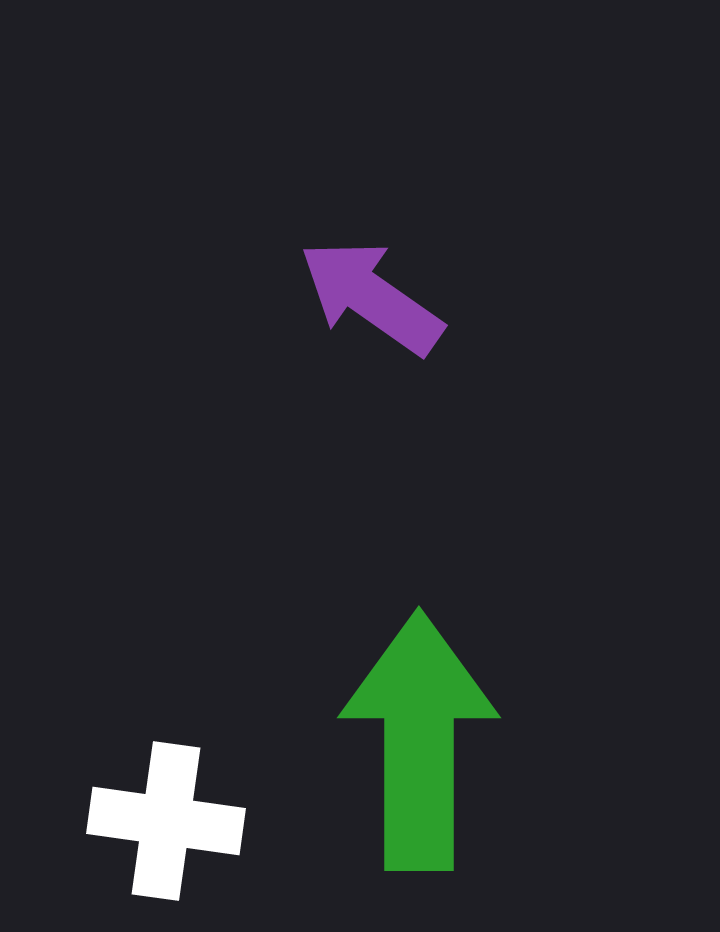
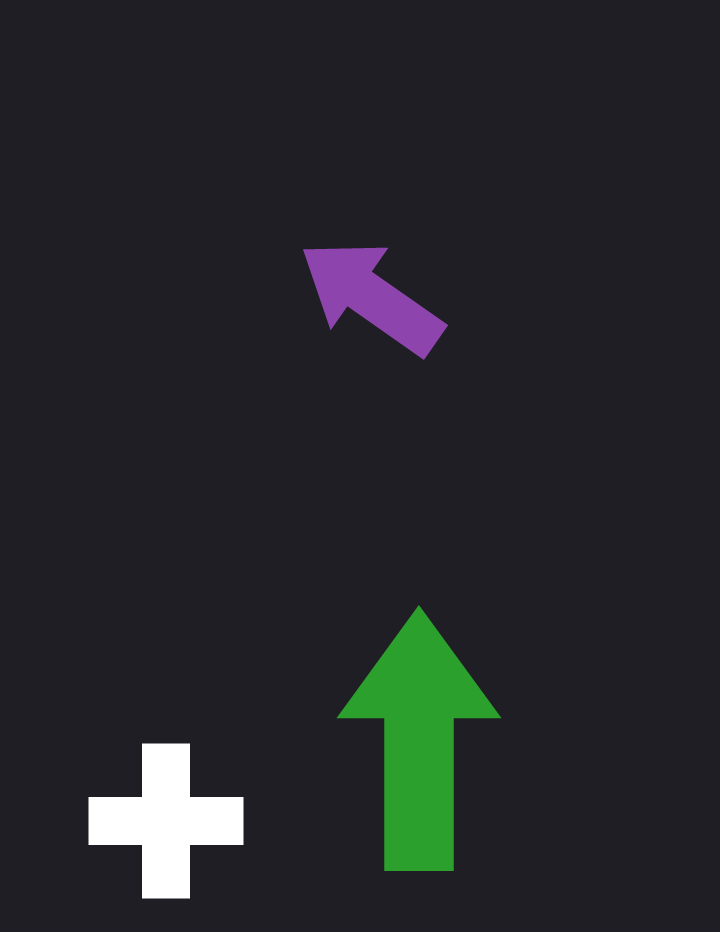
white cross: rotated 8 degrees counterclockwise
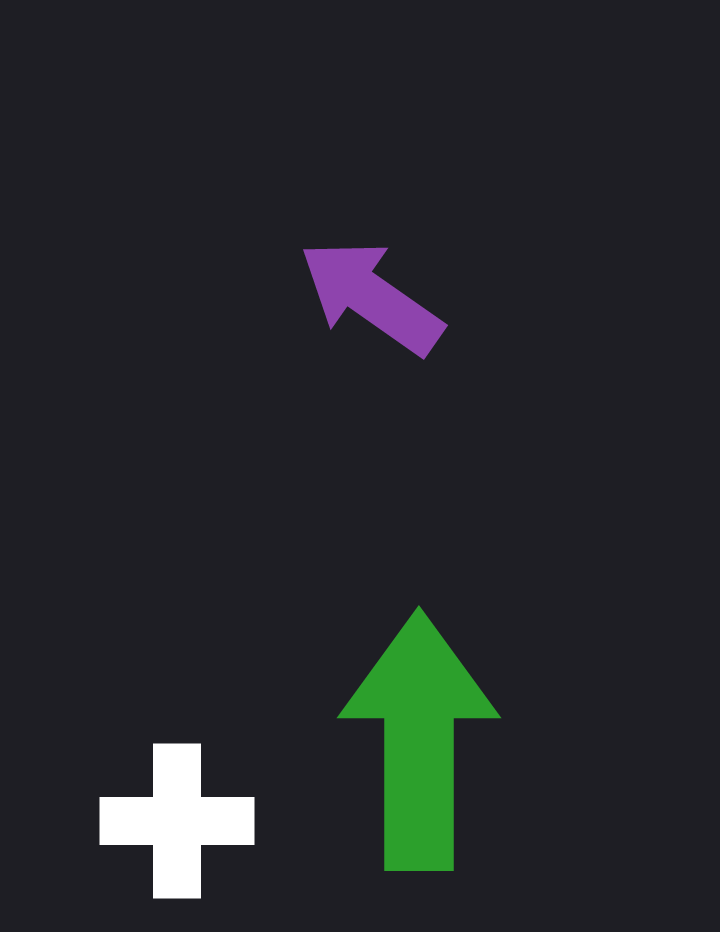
white cross: moved 11 px right
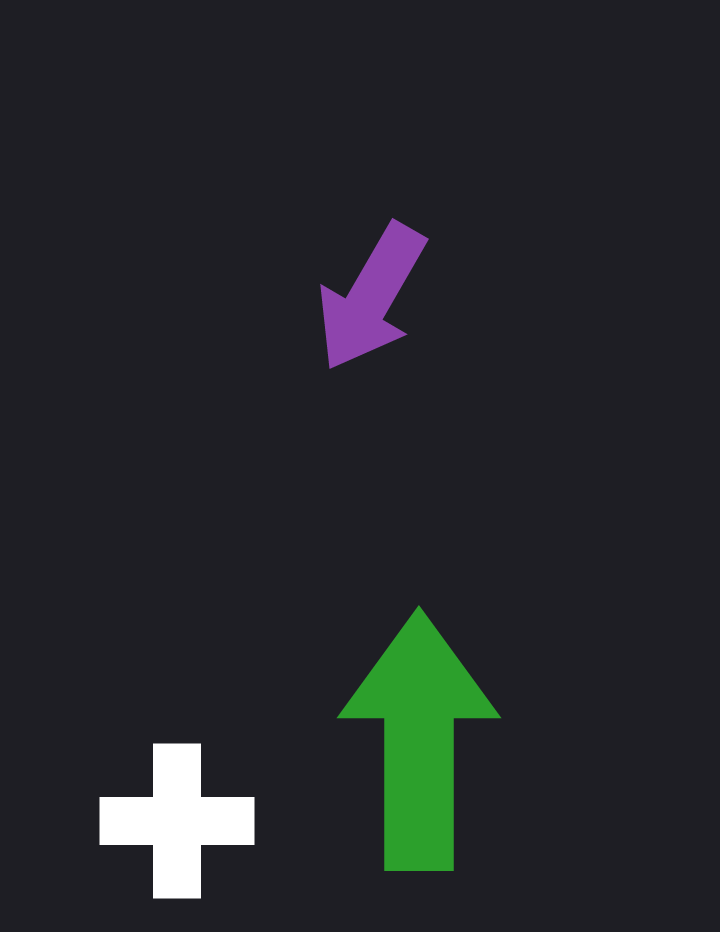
purple arrow: rotated 95 degrees counterclockwise
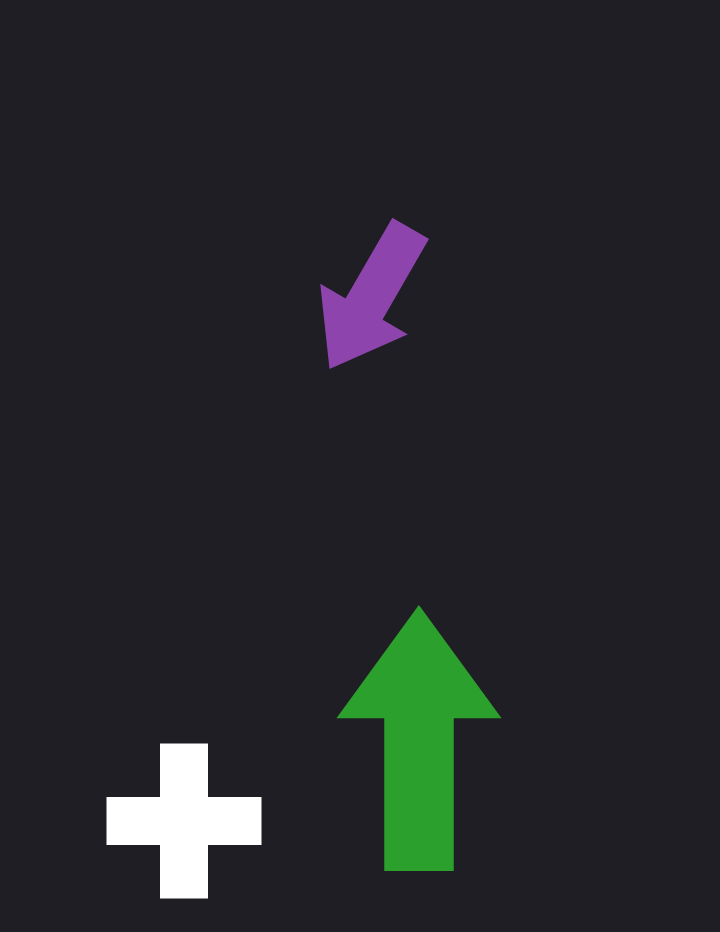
white cross: moved 7 px right
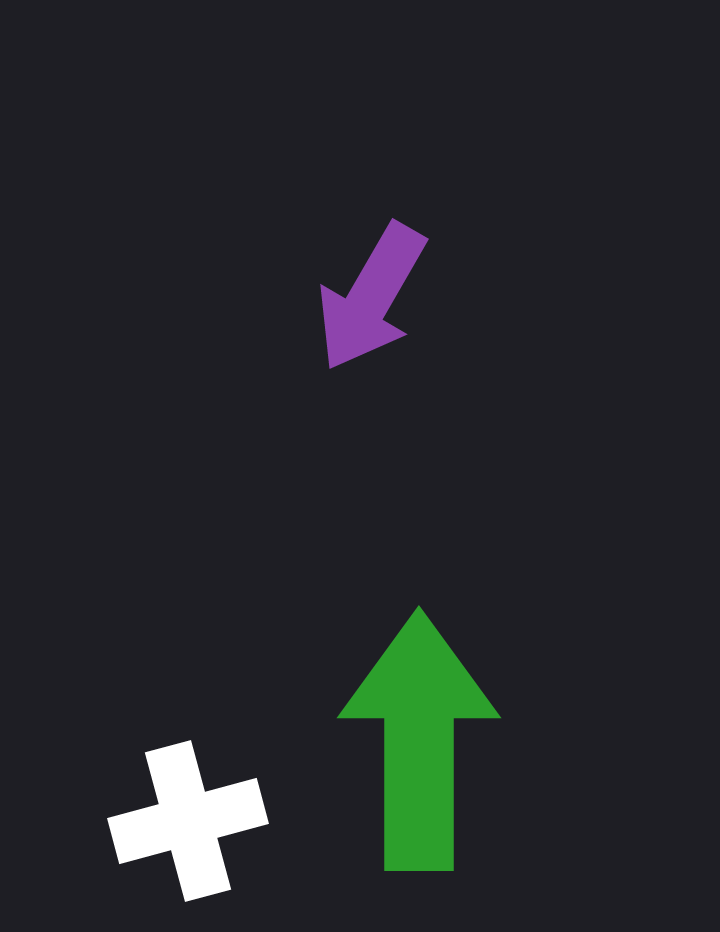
white cross: moved 4 px right; rotated 15 degrees counterclockwise
